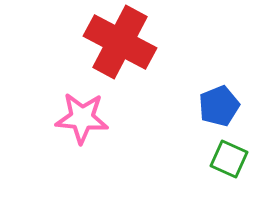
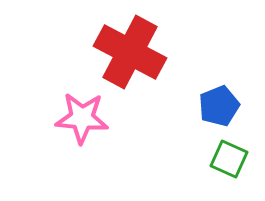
red cross: moved 10 px right, 10 px down
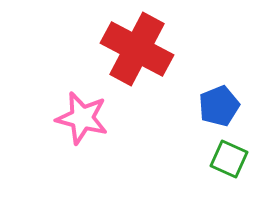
red cross: moved 7 px right, 3 px up
pink star: rotated 10 degrees clockwise
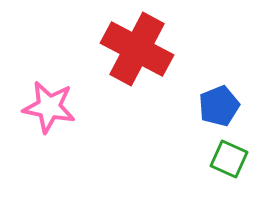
pink star: moved 33 px left, 11 px up; rotated 4 degrees counterclockwise
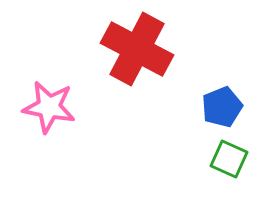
blue pentagon: moved 3 px right, 1 px down
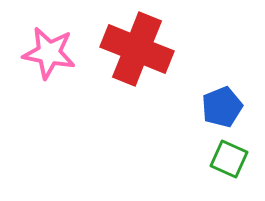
red cross: rotated 6 degrees counterclockwise
pink star: moved 54 px up
